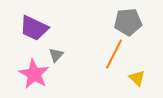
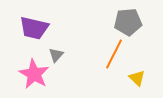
purple trapezoid: rotated 12 degrees counterclockwise
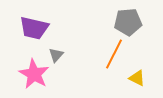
yellow triangle: rotated 18 degrees counterclockwise
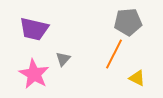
purple trapezoid: moved 1 px down
gray triangle: moved 7 px right, 4 px down
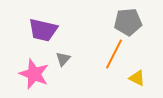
purple trapezoid: moved 9 px right, 1 px down
pink star: rotated 8 degrees counterclockwise
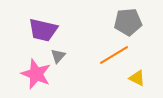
orange line: moved 1 px down; rotated 32 degrees clockwise
gray triangle: moved 5 px left, 3 px up
pink star: moved 2 px right
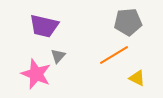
purple trapezoid: moved 1 px right, 4 px up
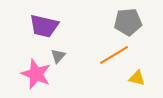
yellow triangle: rotated 12 degrees counterclockwise
